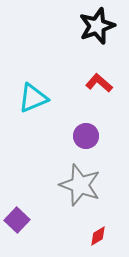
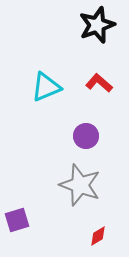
black star: moved 1 px up
cyan triangle: moved 13 px right, 11 px up
purple square: rotated 30 degrees clockwise
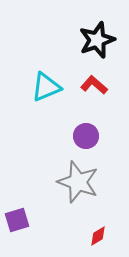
black star: moved 15 px down
red L-shape: moved 5 px left, 2 px down
gray star: moved 2 px left, 3 px up
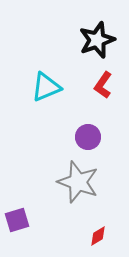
red L-shape: moved 9 px right; rotated 96 degrees counterclockwise
purple circle: moved 2 px right, 1 px down
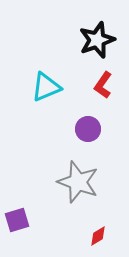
purple circle: moved 8 px up
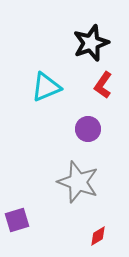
black star: moved 6 px left, 3 px down
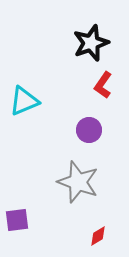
cyan triangle: moved 22 px left, 14 px down
purple circle: moved 1 px right, 1 px down
purple square: rotated 10 degrees clockwise
